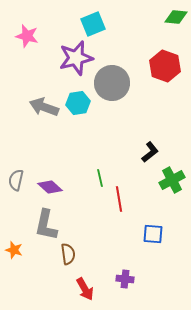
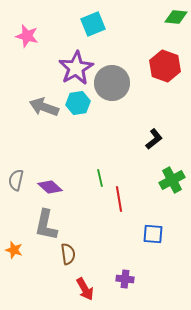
purple star: moved 10 px down; rotated 16 degrees counterclockwise
black L-shape: moved 4 px right, 13 px up
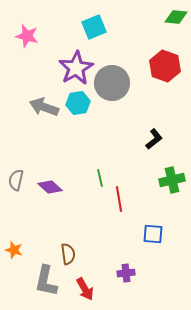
cyan square: moved 1 px right, 3 px down
green cross: rotated 15 degrees clockwise
gray L-shape: moved 56 px down
purple cross: moved 1 px right, 6 px up; rotated 12 degrees counterclockwise
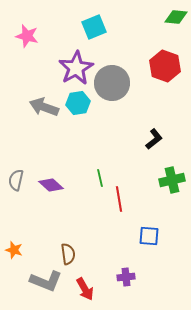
purple diamond: moved 1 px right, 2 px up
blue square: moved 4 px left, 2 px down
purple cross: moved 4 px down
gray L-shape: rotated 80 degrees counterclockwise
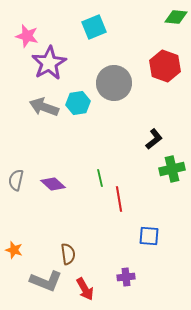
purple star: moved 27 px left, 5 px up
gray circle: moved 2 px right
green cross: moved 11 px up
purple diamond: moved 2 px right, 1 px up
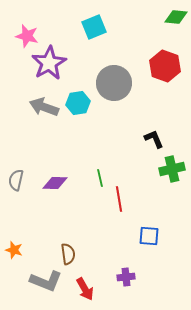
black L-shape: rotated 75 degrees counterclockwise
purple diamond: moved 2 px right, 1 px up; rotated 40 degrees counterclockwise
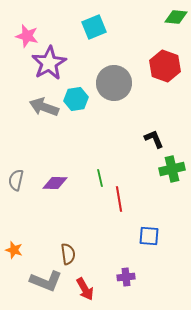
cyan hexagon: moved 2 px left, 4 px up
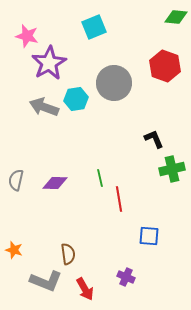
purple cross: rotated 30 degrees clockwise
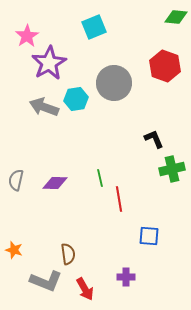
pink star: rotated 25 degrees clockwise
purple cross: rotated 24 degrees counterclockwise
